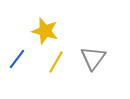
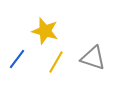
gray triangle: rotated 48 degrees counterclockwise
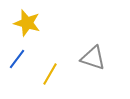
yellow star: moved 18 px left, 8 px up
yellow line: moved 6 px left, 12 px down
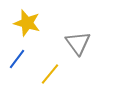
gray triangle: moved 15 px left, 15 px up; rotated 36 degrees clockwise
yellow line: rotated 10 degrees clockwise
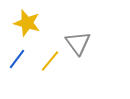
yellow line: moved 13 px up
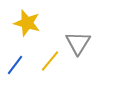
gray triangle: rotated 8 degrees clockwise
blue line: moved 2 px left, 6 px down
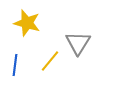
blue line: rotated 30 degrees counterclockwise
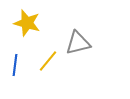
gray triangle: rotated 44 degrees clockwise
yellow line: moved 2 px left
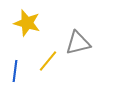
blue line: moved 6 px down
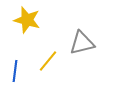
yellow star: moved 3 px up
gray triangle: moved 4 px right
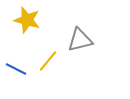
gray triangle: moved 2 px left, 3 px up
blue line: moved 1 px right, 2 px up; rotated 70 degrees counterclockwise
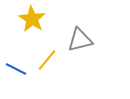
yellow star: moved 5 px right, 1 px up; rotated 16 degrees clockwise
yellow line: moved 1 px left, 1 px up
